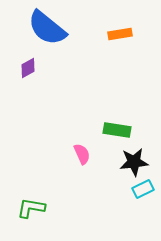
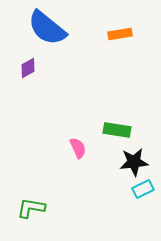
pink semicircle: moved 4 px left, 6 px up
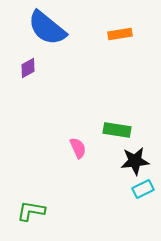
black star: moved 1 px right, 1 px up
green L-shape: moved 3 px down
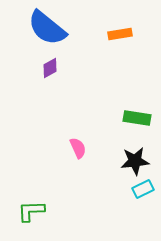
purple diamond: moved 22 px right
green rectangle: moved 20 px right, 12 px up
green L-shape: rotated 12 degrees counterclockwise
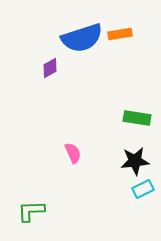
blue semicircle: moved 35 px right, 10 px down; rotated 57 degrees counterclockwise
pink semicircle: moved 5 px left, 5 px down
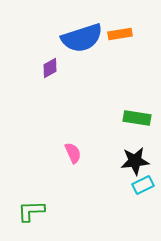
cyan rectangle: moved 4 px up
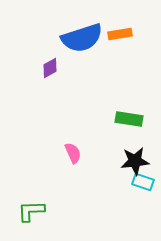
green rectangle: moved 8 px left, 1 px down
cyan rectangle: moved 3 px up; rotated 45 degrees clockwise
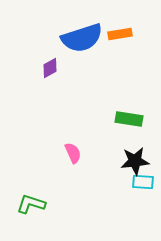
cyan rectangle: rotated 15 degrees counterclockwise
green L-shape: moved 7 px up; rotated 20 degrees clockwise
